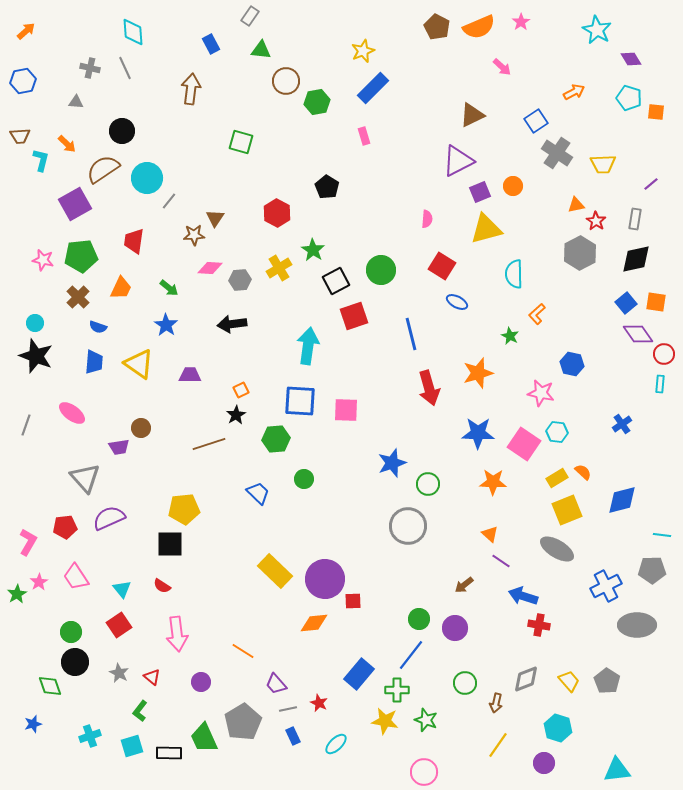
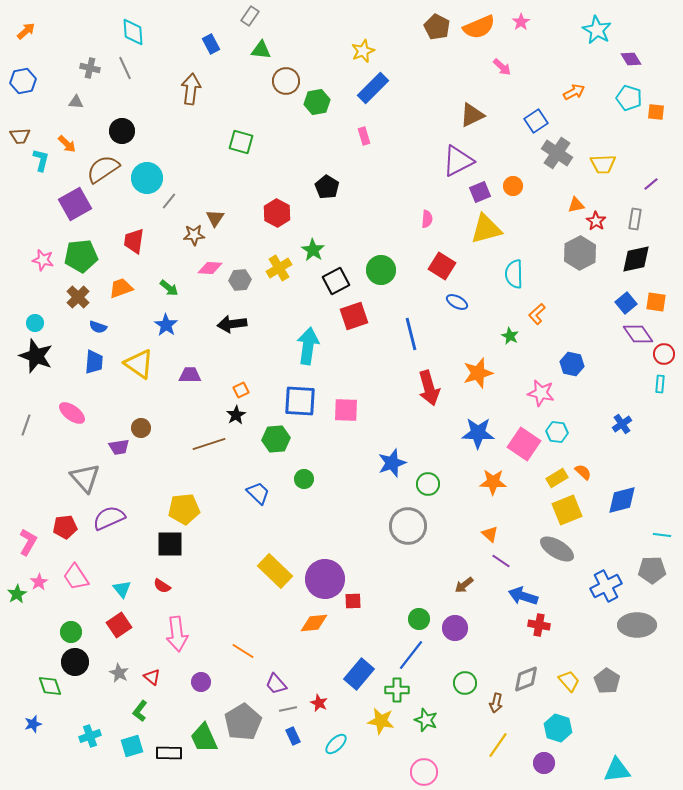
orange trapezoid at (121, 288): rotated 135 degrees counterclockwise
yellow star at (385, 721): moved 4 px left
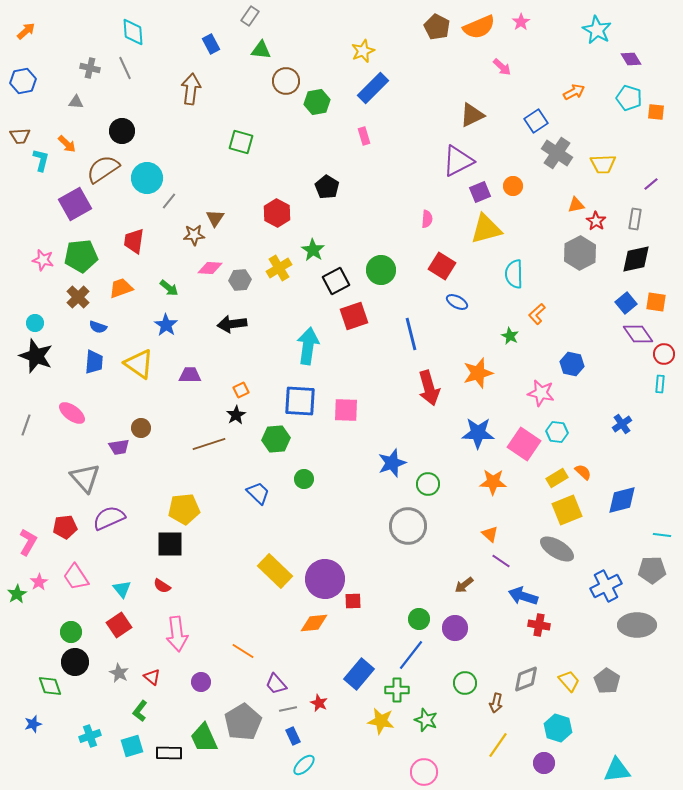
cyan ellipse at (336, 744): moved 32 px left, 21 px down
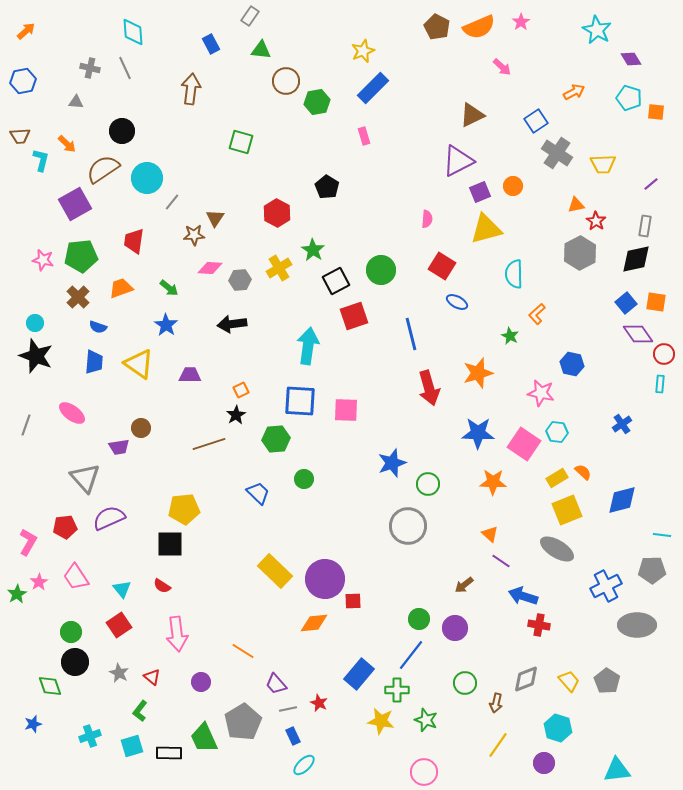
gray line at (169, 201): moved 3 px right, 1 px down
gray rectangle at (635, 219): moved 10 px right, 7 px down
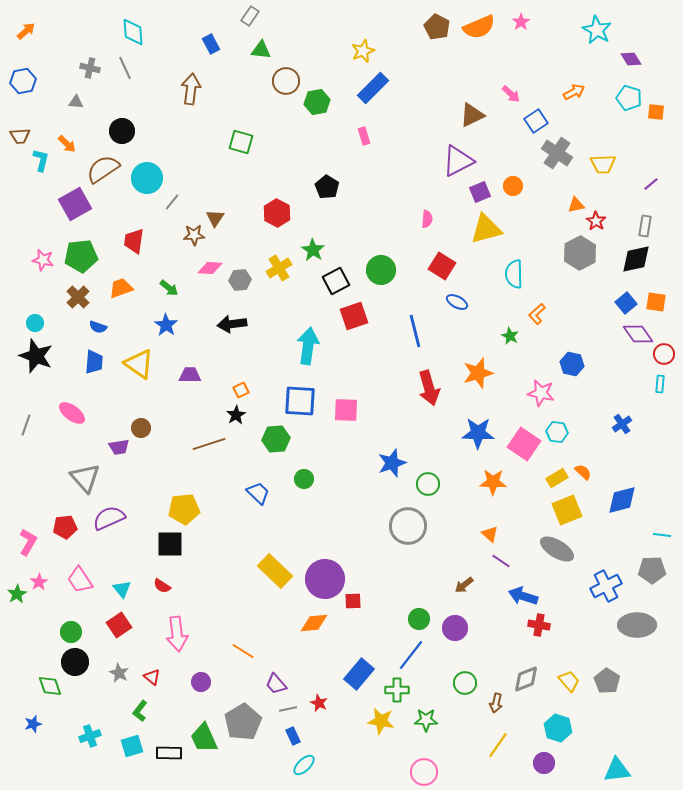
pink arrow at (502, 67): moved 9 px right, 27 px down
blue line at (411, 334): moved 4 px right, 3 px up
pink trapezoid at (76, 577): moved 4 px right, 3 px down
green star at (426, 720): rotated 20 degrees counterclockwise
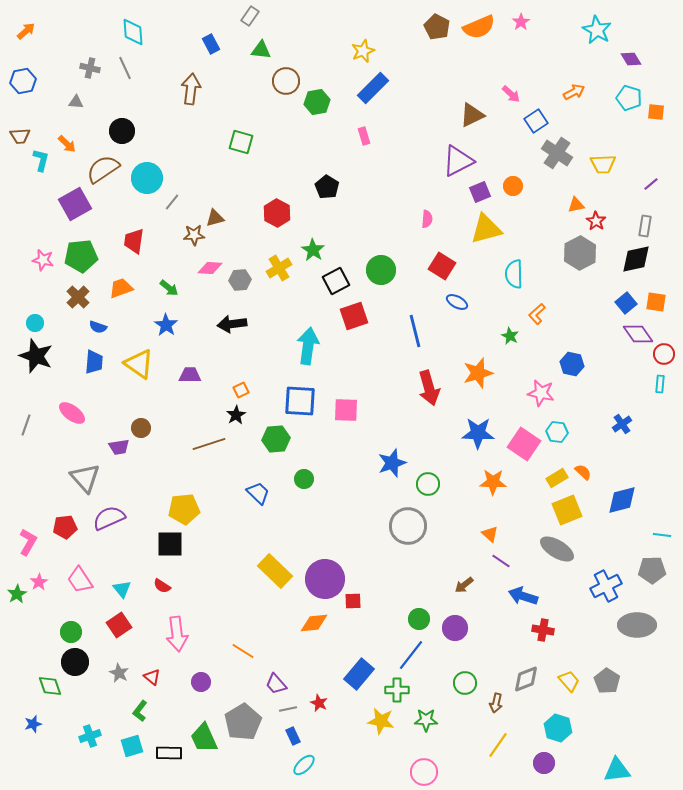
brown triangle at (215, 218): rotated 42 degrees clockwise
red cross at (539, 625): moved 4 px right, 5 px down
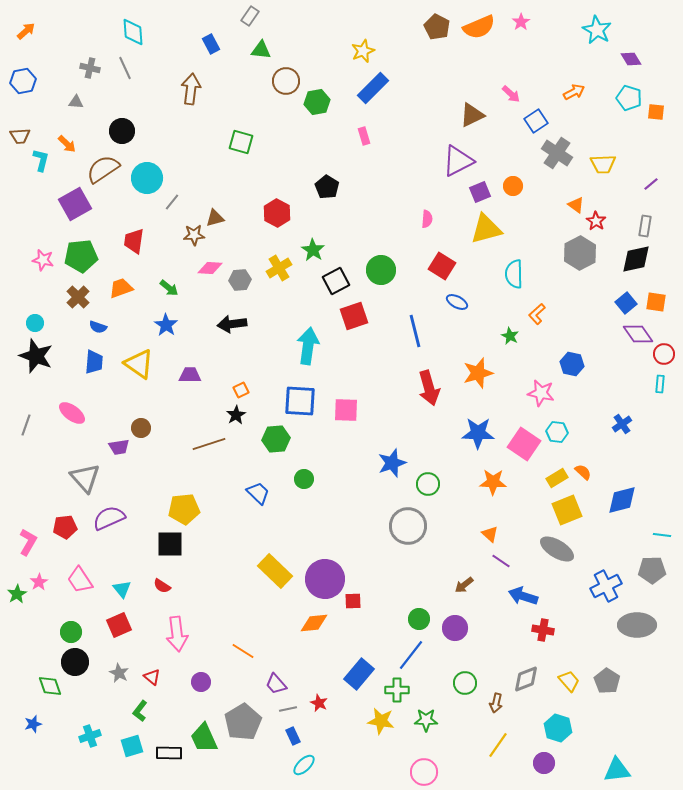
orange triangle at (576, 205): rotated 48 degrees clockwise
red square at (119, 625): rotated 10 degrees clockwise
